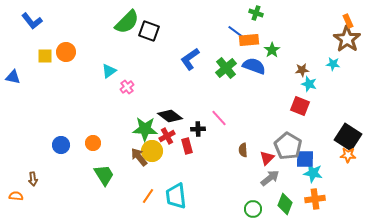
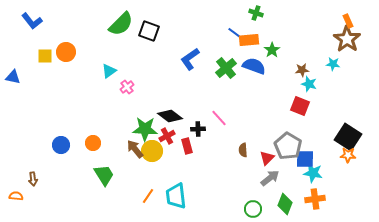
green semicircle at (127, 22): moved 6 px left, 2 px down
blue line at (236, 32): moved 2 px down
brown arrow at (139, 157): moved 4 px left, 8 px up
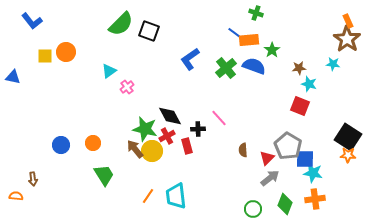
brown star at (302, 70): moved 3 px left, 2 px up
black diamond at (170, 116): rotated 25 degrees clockwise
green star at (145, 129): rotated 10 degrees clockwise
